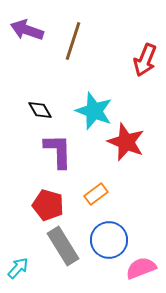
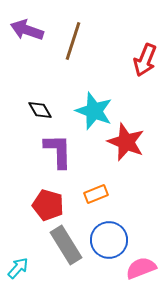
orange rectangle: rotated 15 degrees clockwise
gray rectangle: moved 3 px right, 1 px up
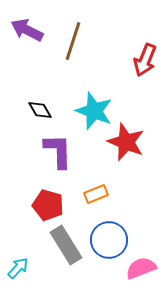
purple arrow: rotated 8 degrees clockwise
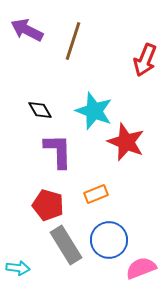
cyan arrow: rotated 55 degrees clockwise
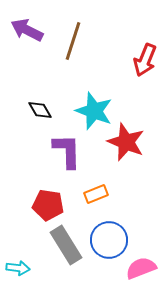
purple L-shape: moved 9 px right
red pentagon: rotated 8 degrees counterclockwise
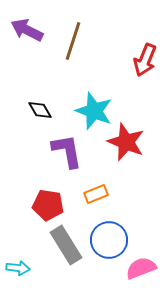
purple L-shape: rotated 9 degrees counterclockwise
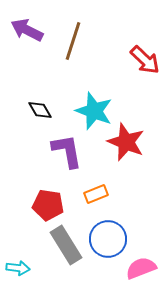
red arrow: rotated 68 degrees counterclockwise
blue circle: moved 1 px left, 1 px up
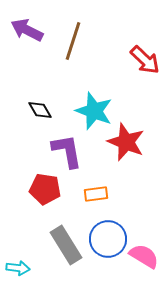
orange rectangle: rotated 15 degrees clockwise
red pentagon: moved 3 px left, 16 px up
pink semicircle: moved 3 px right, 12 px up; rotated 52 degrees clockwise
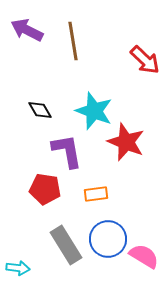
brown line: rotated 27 degrees counterclockwise
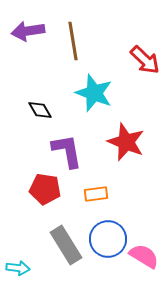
purple arrow: moved 1 px right, 1 px down; rotated 36 degrees counterclockwise
cyan star: moved 18 px up
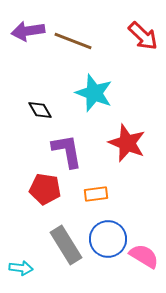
brown line: rotated 60 degrees counterclockwise
red arrow: moved 2 px left, 24 px up
red star: moved 1 px right, 1 px down
cyan arrow: moved 3 px right
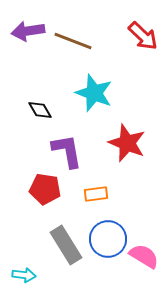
cyan arrow: moved 3 px right, 7 px down
